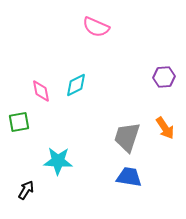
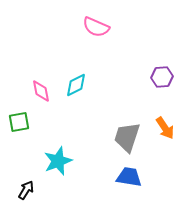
purple hexagon: moved 2 px left
cyan star: rotated 24 degrees counterclockwise
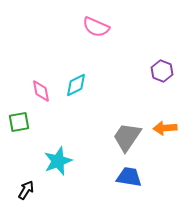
purple hexagon: moved 6 px up; rotated 25 degrees clockwise
orange arrow: rotated 120 degrees clockwise
gray trapezoid: rotated 16 degrees clockwise
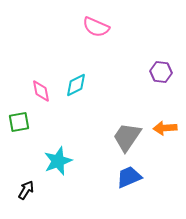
purple hexagon: moved 1 px left, 1 px down; rotated 15 degrees counterclockwise
blue trapezoid: rotated 32 degrees counterclockwise
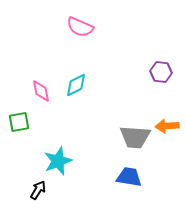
pink semicircle: moved 16 px left
orange arrow: moved 2 px right, 2 px up
gray trapezoid: moved 8 px right; rotated 120 degrees counterclockwise
blue trapezoid: rotated 32 degrees clockwise
black arrow: moved 12 px right
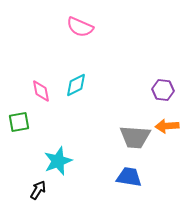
purple hexagon: moved 2 px right, 18 px down
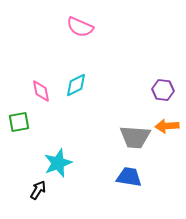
cyan star: moved 2 px down
